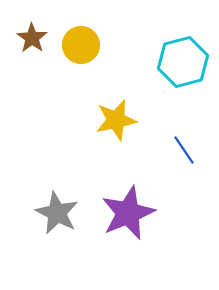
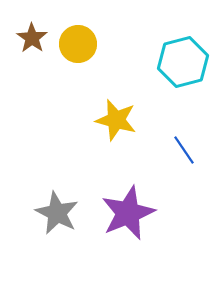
yellow circle: moved 3 px left, 1 px up
yellow star: rotated 27 degrees clockwise
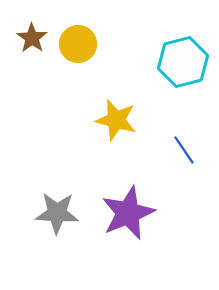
gray star: rotated 24 degrees counterclockwise
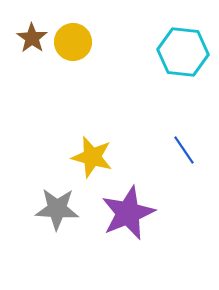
yellow circle: moved 5 px left, 2 px up
cyan hexagon: moved 10 px up; rotated 21 degrees clockwise
yellow star: moved 24 px left, 37 px down
gray star: moved 4 px up
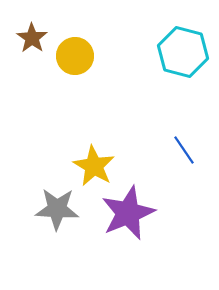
yellow circle: moved 2 px right, 14 px down
cyan hexagon: rotated 9 degrees clockwise
yellow star: moved 2 px right, 9 px down; rotated 15 degrees clockwise
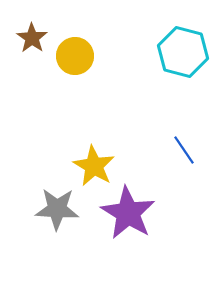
purple star: rotated 18 degrees counterclockwise
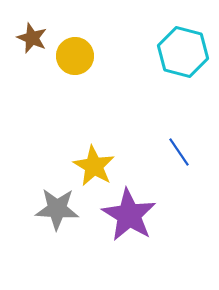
brown star: rotated 12 degrees counterclockwise
blue line: moved 5 px left, 2 px down
purple star: moved 1 px right, 2 px down
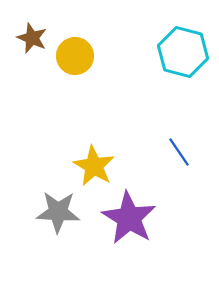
gray star: moved 1 px right, 3 px down
purple star: moved 3 px down
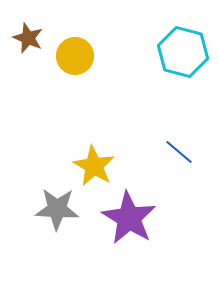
brown star: moved 4 px left
blue line: rotated 16 degrees counterclockwise
gray star: moved 1 px left, 3 px up
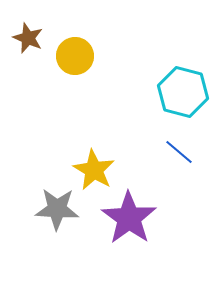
cyan hexagon: moved 40 px down
yellow star: moved 4 px down
purple star: rotated 4 degrees clockwise
